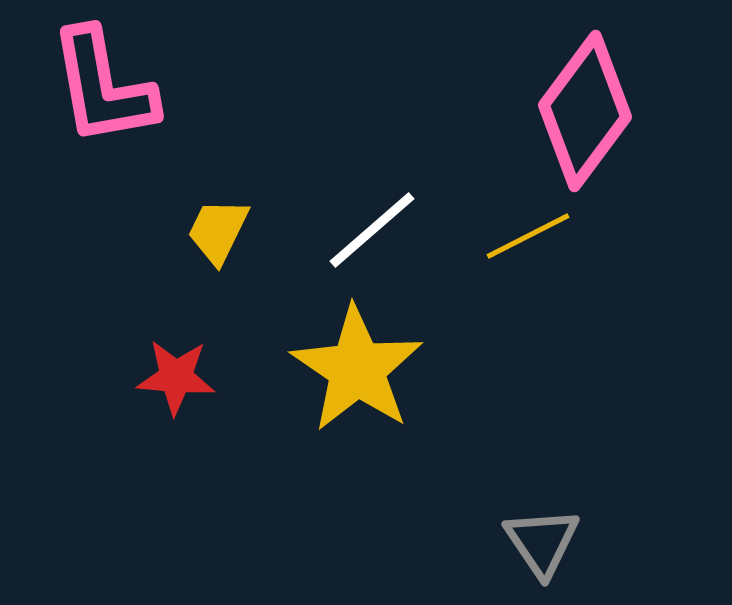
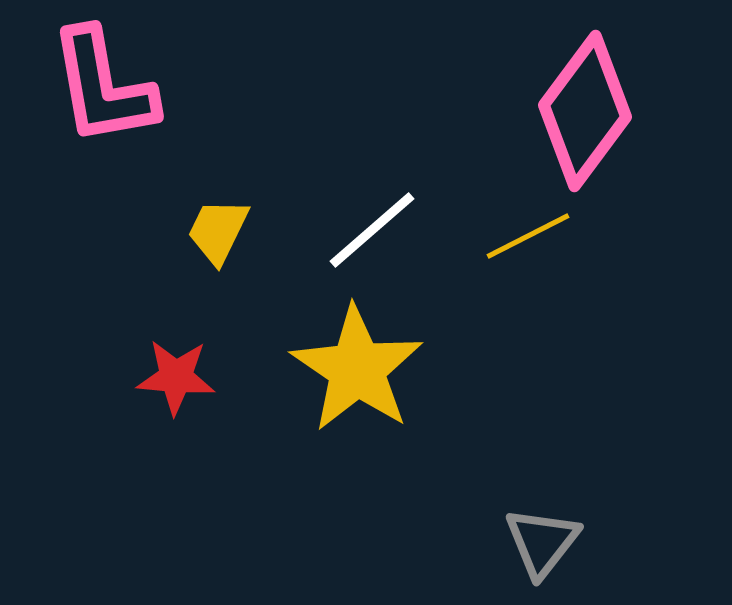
gray triangle: rotated 12 degrees clockwise
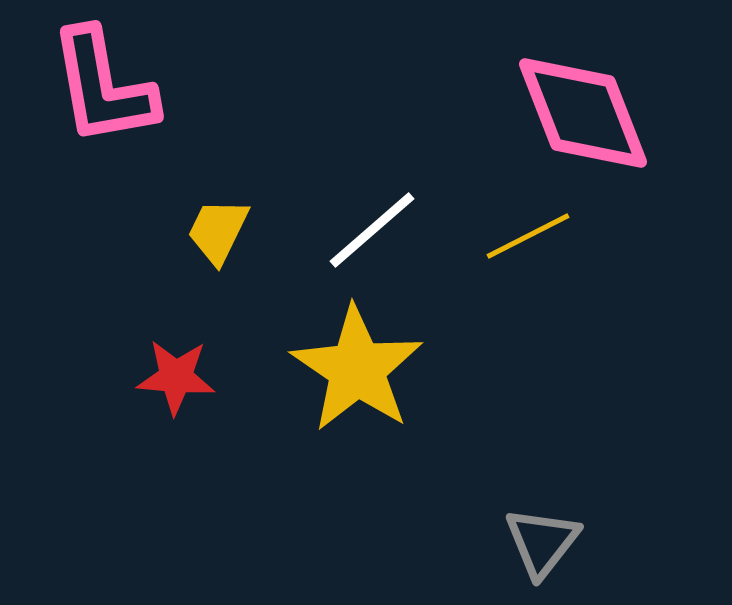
pink diamond: moved 2 px left, 2 px down; rotated 58 degrees counterclockwise
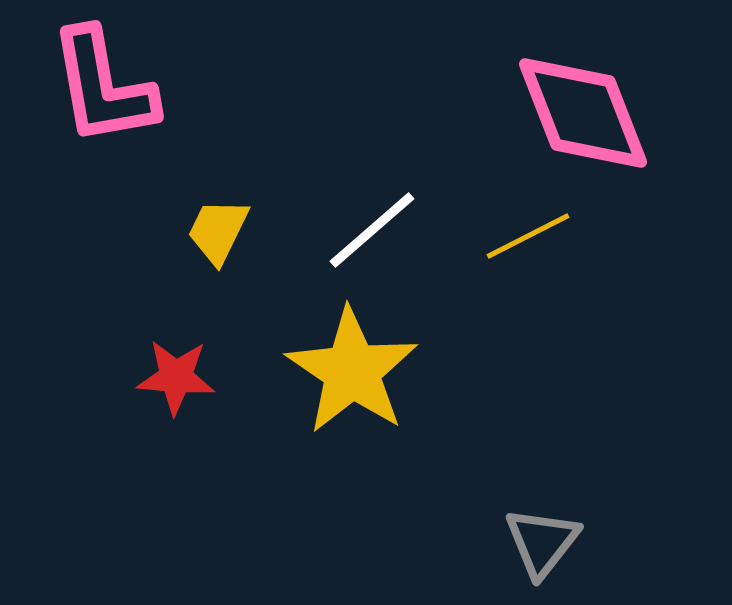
yellow star: moved 5 px left, 2 px down
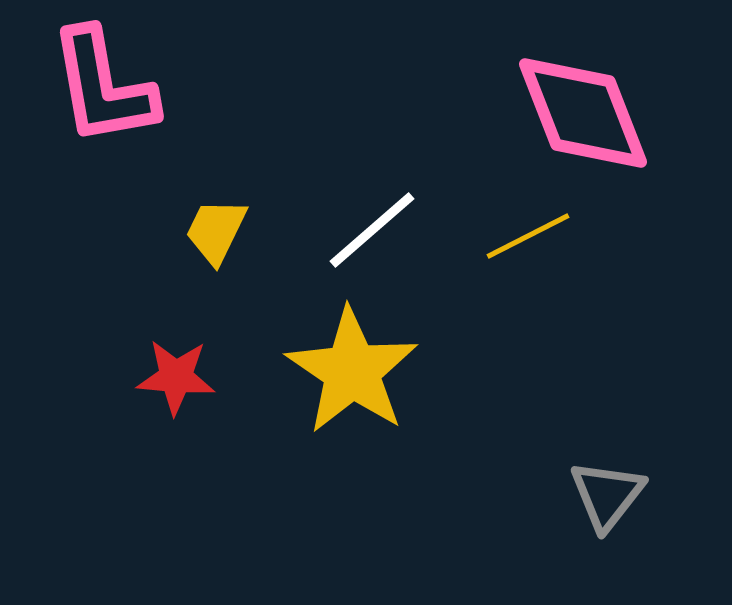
yellow trapezoid: moved 2 px left
gray triangle: moved 65 px right, 47 px up
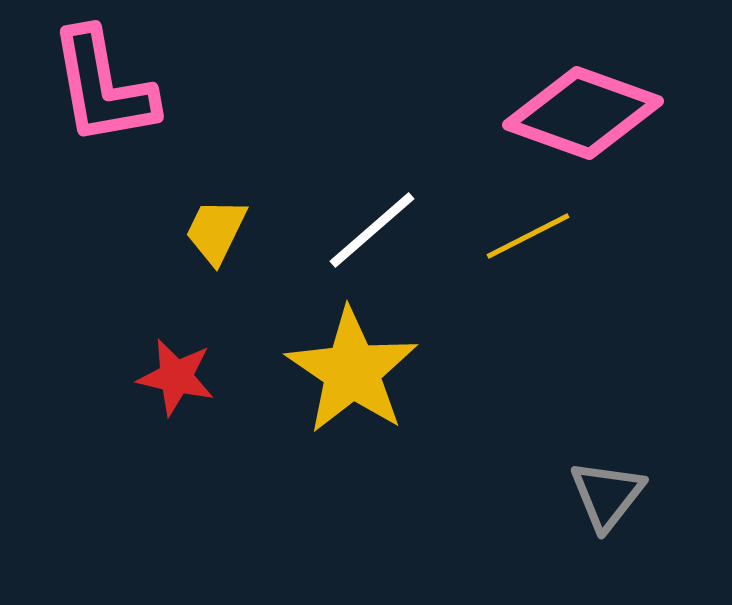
pink diamond: rotated 49 degrees counterclockwise
red star: rotated 8 degrees clockwise
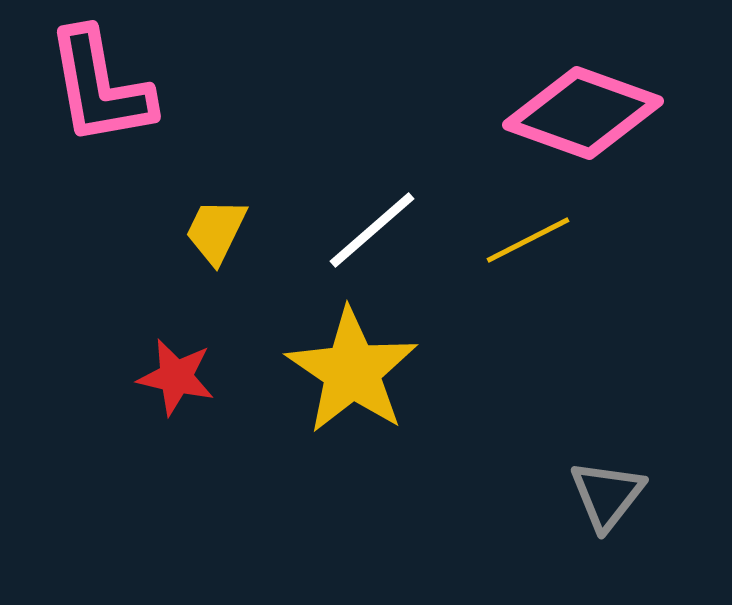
pink L-shape: moved 3 px left
yellow line: moved 4 px down
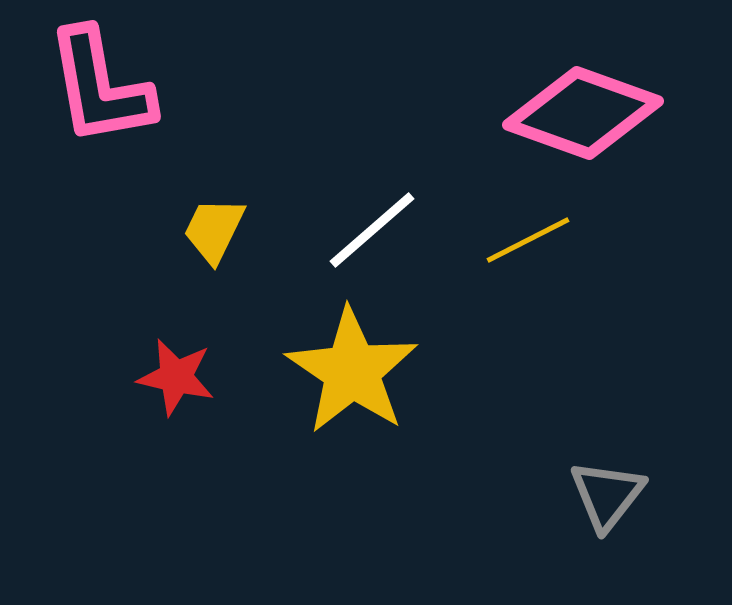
yellow trapezoid: moved 2 px left, 1 px up
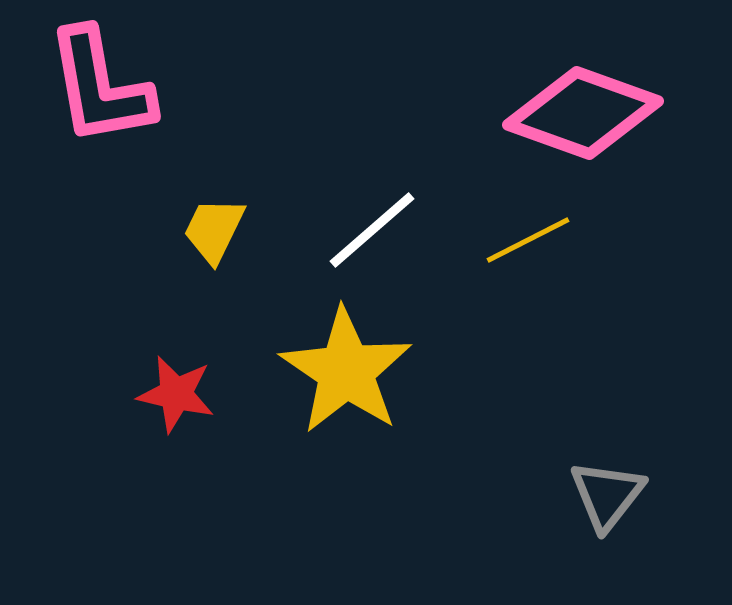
yellow star: moved 6 px left
red star: moved 17 px down
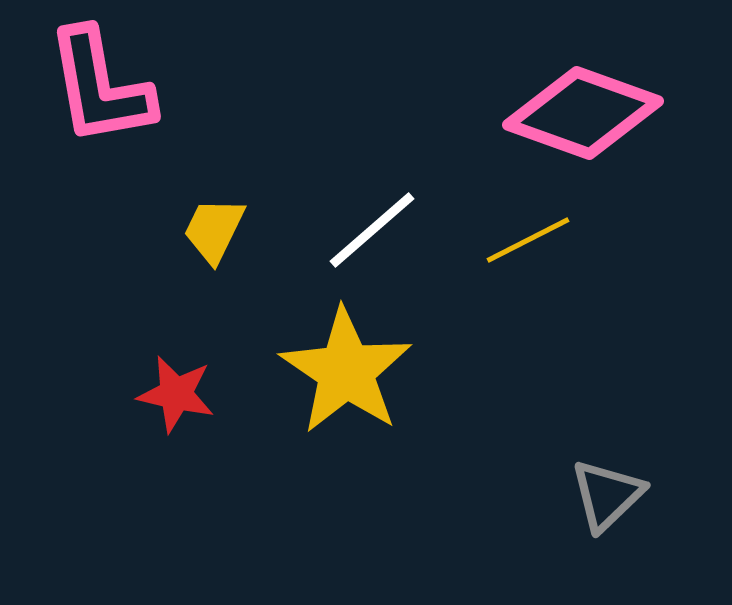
gray triangle: rotated 8 degrees clockwise
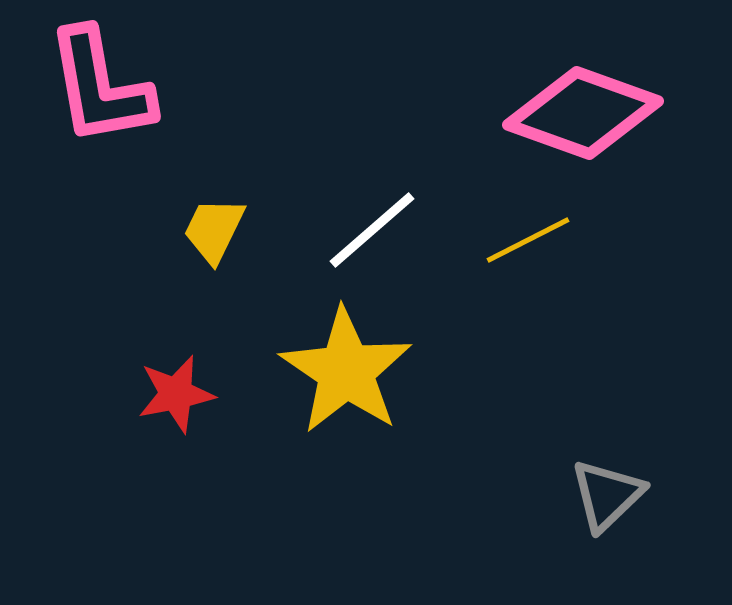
red star: rotated 24 degrees counterclockwise
